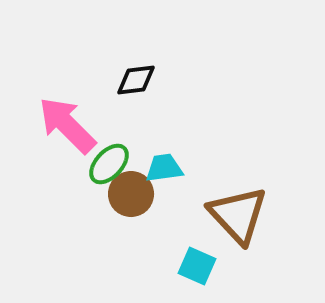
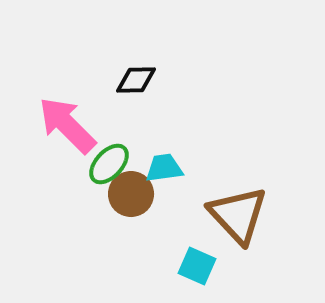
black diamond: rotated 6 degrees clockwise
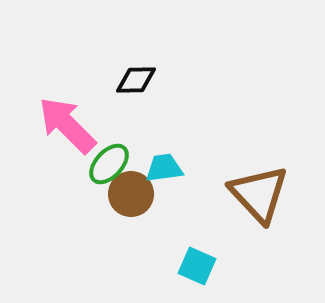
brown triangle: moved 21 px right, 21 px up
